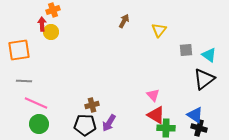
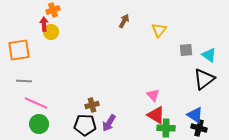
red arrow: moved 2 px right
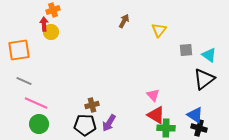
gray line: rotated 21 degrees clockwise
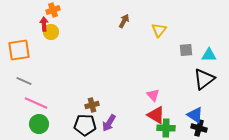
cyan triangle: rotated 35 degrees counterclockwise
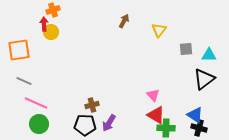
gray square: moved 1 px up
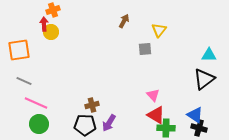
gray square: moved 41 px left
